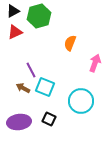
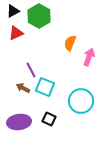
green hexagon: rotated 15 degrees counterclockwise
red triangle: moved 1 px right, 1 px down
pink arrow: moved 6 px left, 6 px up
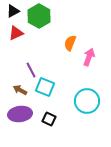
brown arrow: moved 3 px left, 2 px down
cyan circle: moved 6 px right
purple ellipse: moved 1 px right, 8 px up
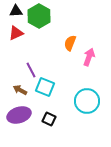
black triangle: moved 3 px right; rotated 24 degrees clockwise
purple ellipse: moved 1 px left, 1 px down; rotated 10 degrees counterclockwise
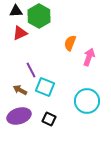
red triangle: moved 4 px right
purple ellipse: moved 1 px down
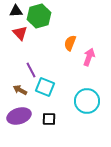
green hexagon: rotated 15 degrees clockwise
red triangle: rotated 49 degrees counterclockwise
black square: rotated 24 degrees counterclockwise
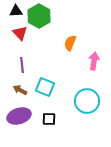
green hexagon: rotated 15 degrees counterclockwise
pink arrow: moved 5 px right, 4 px down; rotated 12 degrees counterclockwise
purple line: moved 9 px left, 5 px up; rotated 21 degrees clockwise
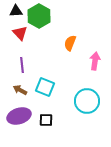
pink arrow: moved 1 px right
black square: moved 3 px left, 1 px down
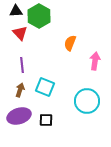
brown arrow: rotated 80 degrees clockwise
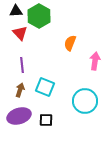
cyan circle: moved 2 px left
